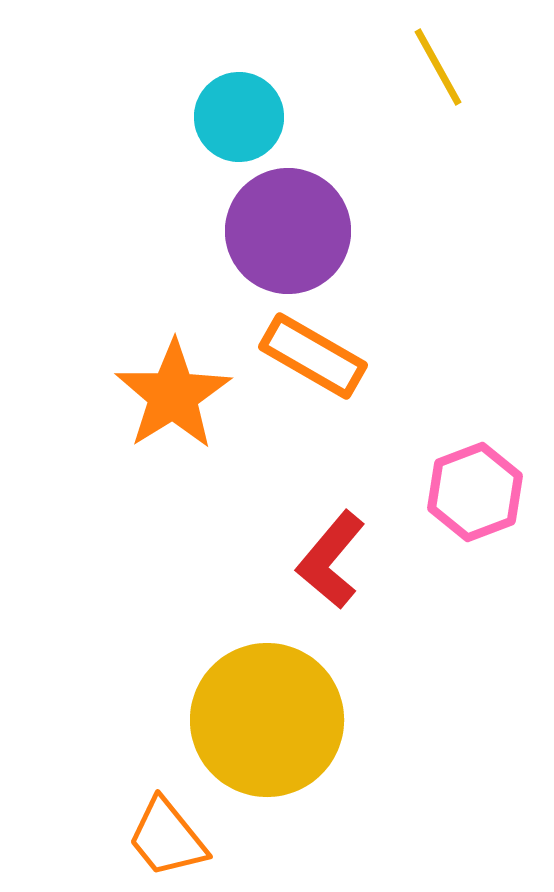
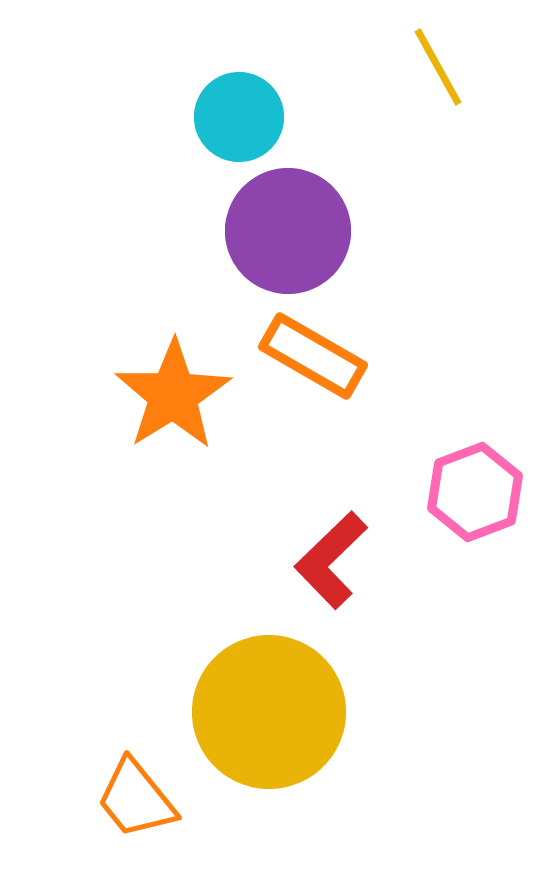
red L-shape: rotated 6 degrees clockwise
yellow circle: moved 2 px right, 8 px up
orange trapezoid: moved 31 px left, 39 px up
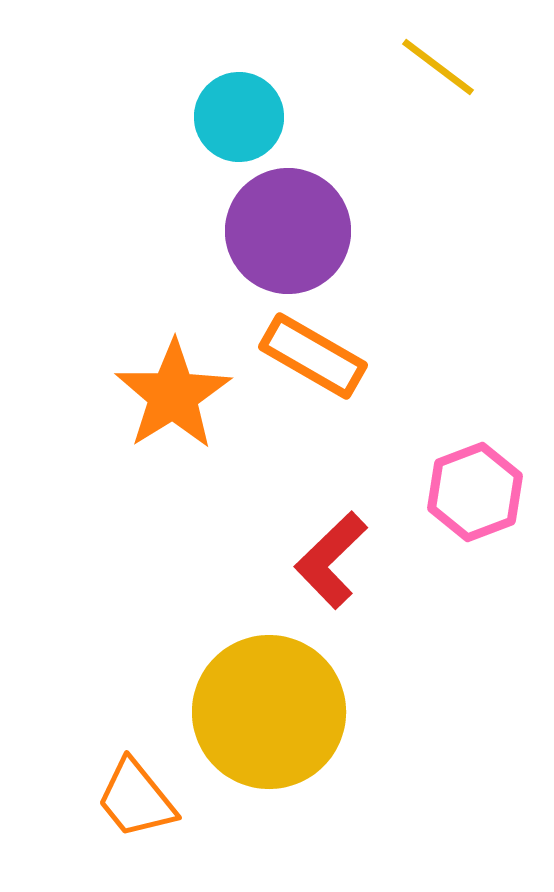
yellow line: rotated 24 degrees counterclockwise
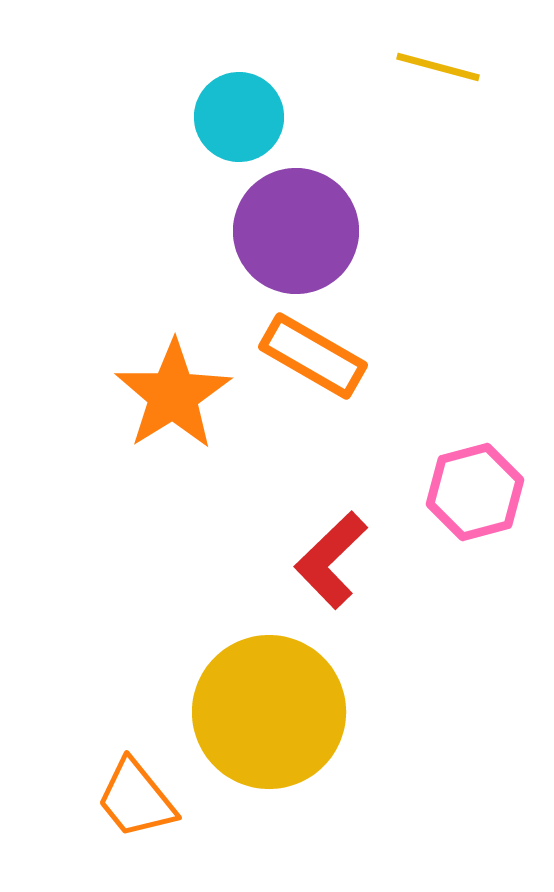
yellow line: rotated 22 degrees counterclockwise
purple circle: moved 8 px right
pink hexagon: rotated 6 degrees clockwise
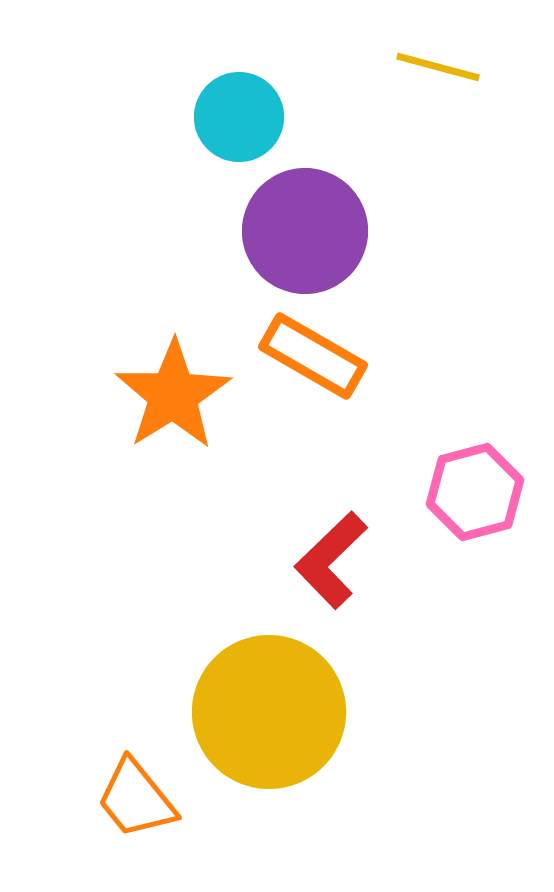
purple circle: moved 9 px right
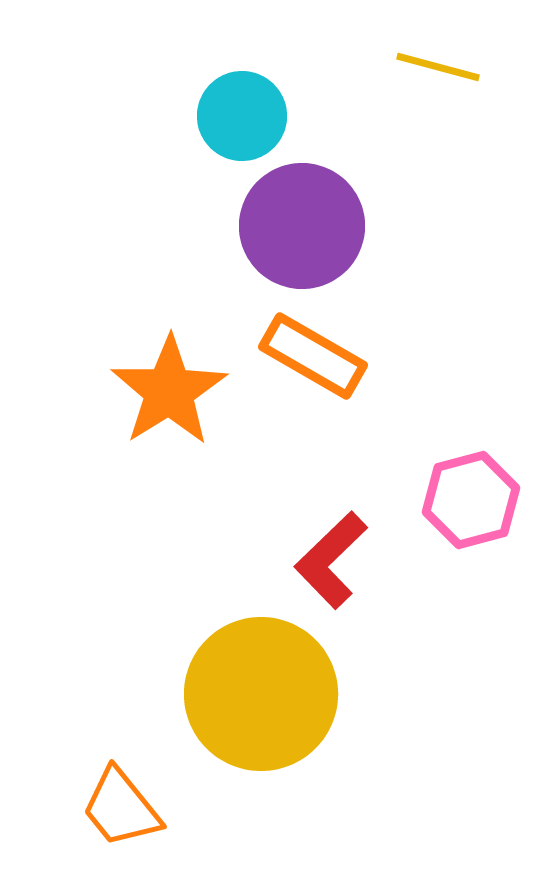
cyan circle: moved 3 px right, 1 px up
purple circle: moved 3 px left, 5 px up
orange star: moved 4 px left, 4 px up
pink hexagon: moved 4 px left, 8 px down
yellow circle: moved 8 px left, 18 px up
orange trapezoid: moved 15 px left, 9 px down
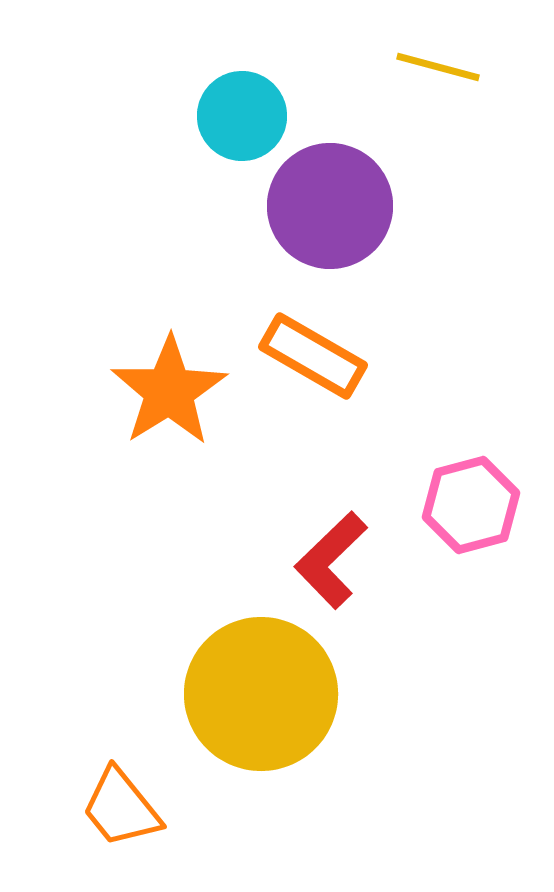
purple circle: moved 28 px right, 20 px up
pink hexagon: moved 5 px down
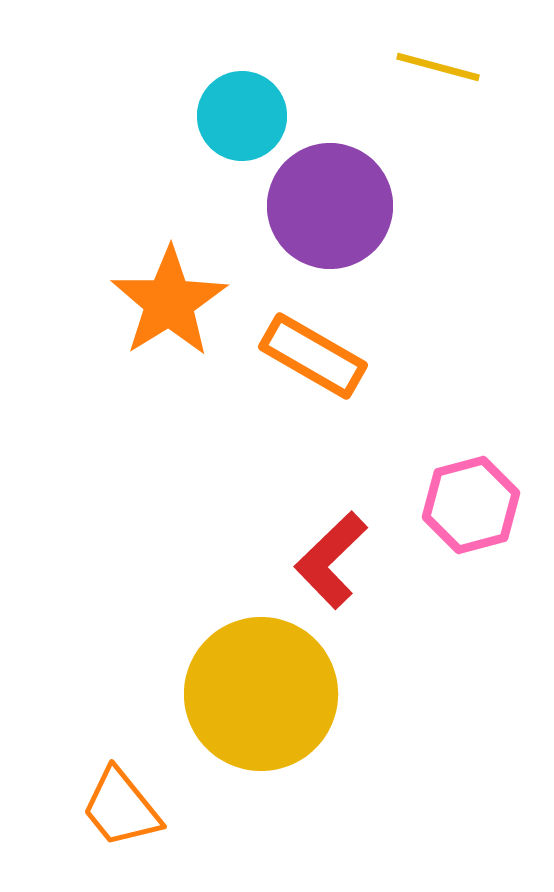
orange star: moved 89 px up
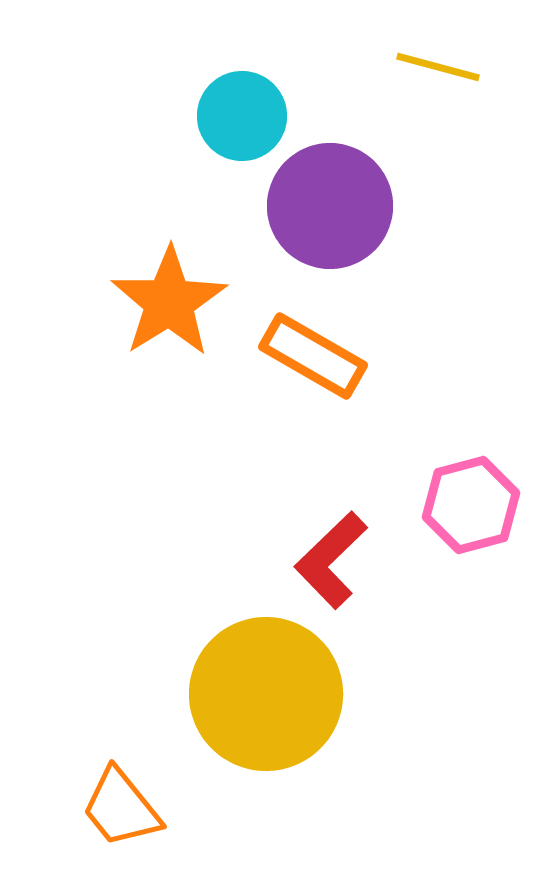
yellow circle: moved 5 px right
